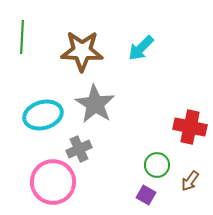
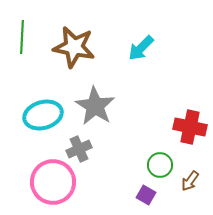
brown star: moved 8 px left, 4 px up; rotated 9 degrees clockwise
gray star: moved 2 px down
green circle: moved 3 px right
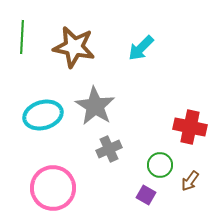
gray cross: moved 30 px right
pink circle: moved 6 px down
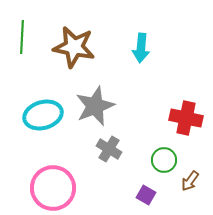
cyan arrow: rotated 40 degrees counterclockwise
gray star: rotated 18 degrees clockwise
red cross: moved 4 px left, 9 px up
gray cross: rotated 35 degrees counterclockwise
green circle: moved 4 px right, 5 px up
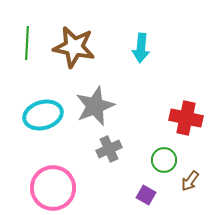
green line: moved 5 px right, 6 px down
gray cross: rotated 35 degrees clockwise
